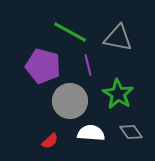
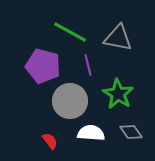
red semicircle: rotated 84 degrees counterclockwise
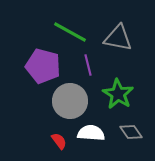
red semicircle: moved 9 px right
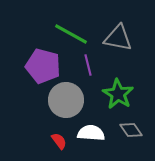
green line: moved 1 px right, 2 px down
gray circle: moved 4 px left, 1 px up
gray diamond: moved 2 px up
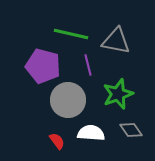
green line: rotated 16 degrees counterclockwise
gray triangle: moved 2 px left, 3 px down
green star: rotated 20 degrees clockwise
gray circle: moved 2 px right
red semicircle: moved 2 px left
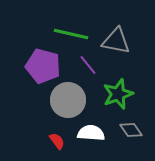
purple line: rotated 25 degrees counterclockwise
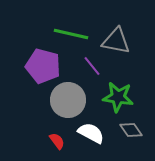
purple line: moved 4 px right, 1 px down
green star: moved 3 px down; rotated 28 degrees clockwise
white semicircle: rotated 24 degrees clockwise
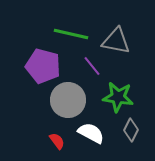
gray diamond: rotated 60 degrees clockwise
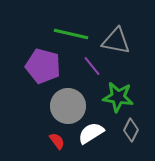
gray circle: moved 6 px down
white semicircle: rotated 60 degrees counterclockwise
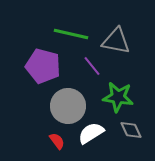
gray diamond: rotated 50 degrees counterclockwise
